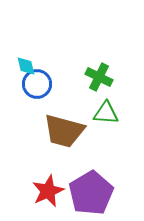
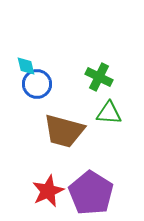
green triangle: moved 3 px right
purple pentagon: rotated 9 degrees counterclockwise
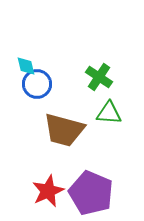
green cross: rotated 8 degrees clockwise
brown trapezoid: moved 1 px up
purple pentagon: rotated 9 degrees counterclockwise
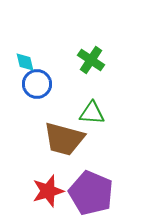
cyan diamond: moved 1 px left, 4 px up
green cross: moved 8 px left, 17 px up
green triangle: moved 17 px left
brown trapezoid: moved 9 px down
red star: rotated 8 degrees clockwise
